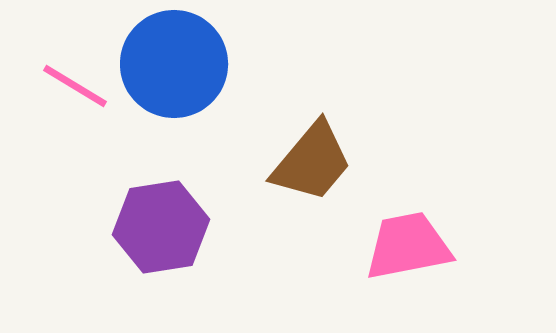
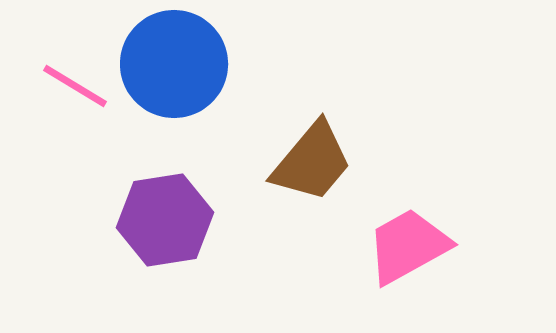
purple hexagon: moved 4 px right, 7 px up
pink trapezoid: rotated 18 degrees counterclockwise
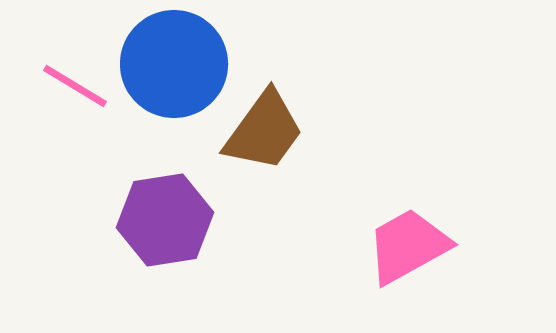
brown trapezoid: moved 48 px left, 31 px up; rotated 4 degrees counterclockwise
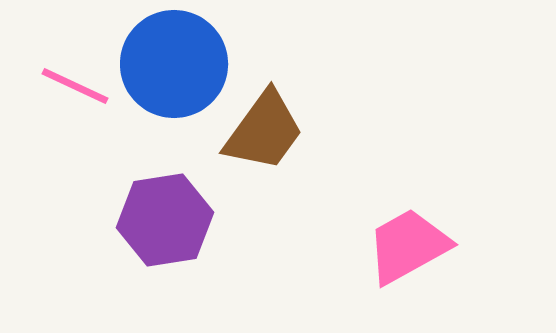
pink line: rotated 6 degrees counterclockwise
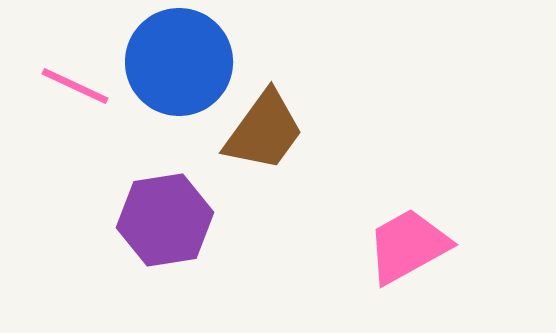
blue circle: moved 5 px right, 2 px up
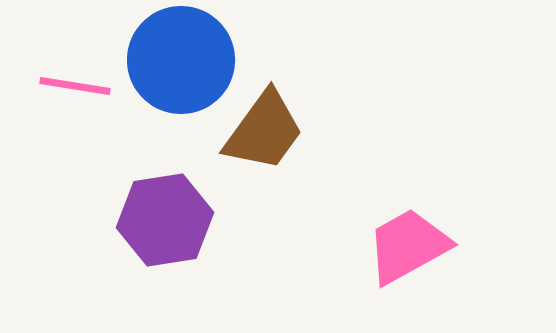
blue circle: moved 2 px right, 2 px up
pink line: rotated 16 degrees counterclockwise
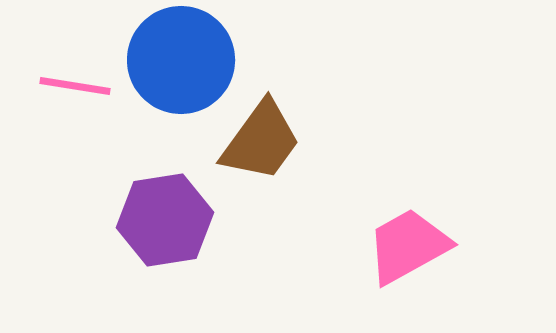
brown trapezoid: moved 3 px left, 10 px down
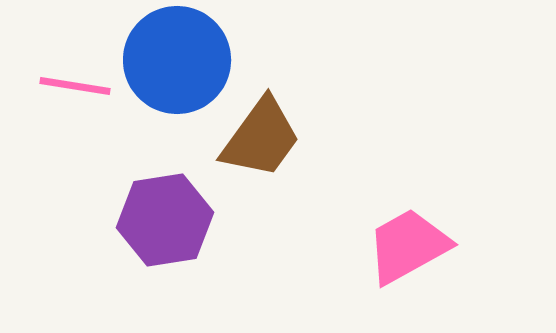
blue circle: moved 4 px left
brown trapezoid: moved 3 px up
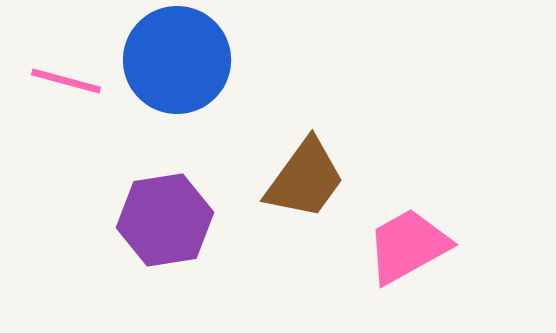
pink line: moved 9 px left, 5 px up; rotated 6 degrees clockwise
brown trapezoid: moved 44 px right, 41 px down
